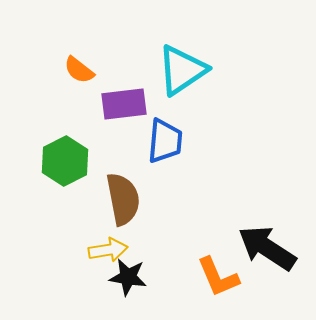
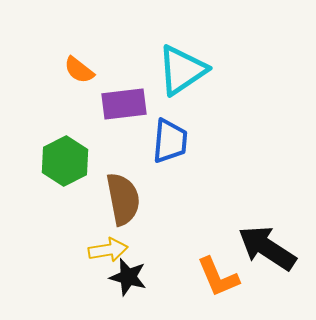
blue trapezoid: moved 5 px right
black star: rotated 6 degrees clockwise
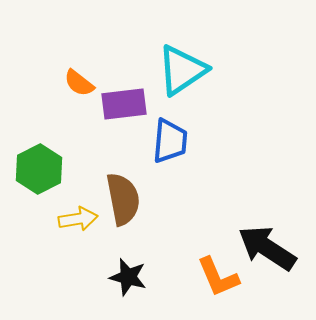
orange semicircle: moved 13 px down
green hexagon: moved 26 px left, 8 px down
yellow arrow: moved 30 px left, 31 px up
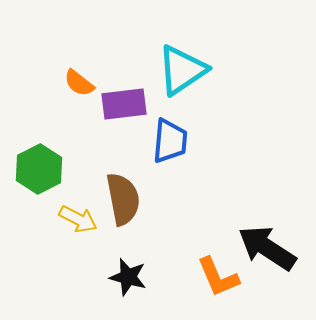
yellow arrow: rotated 36 degrees clockwise
